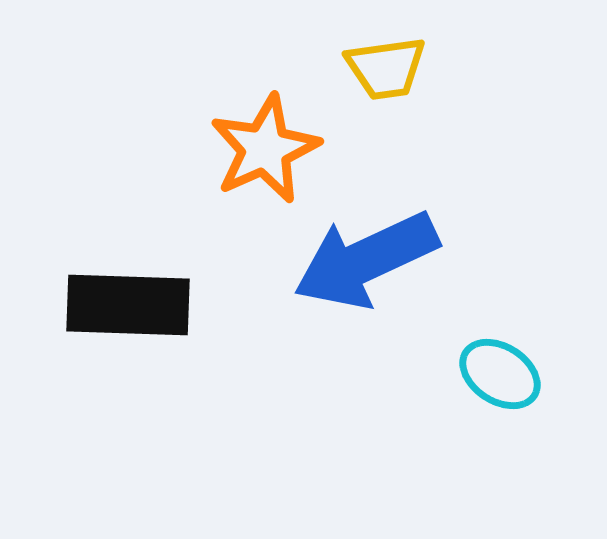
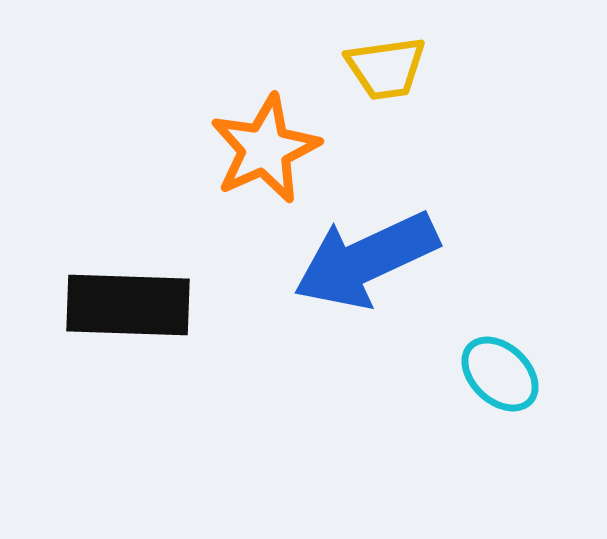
cyan ellipse: rotated 10 degrees clockwise
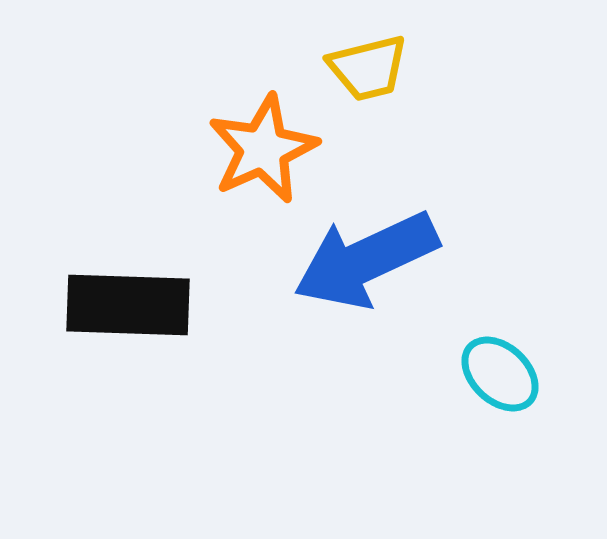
yellow trapezoid: moved 18 px left; rotated 6 degrees counterclockwise
orange star: moved 2 px left
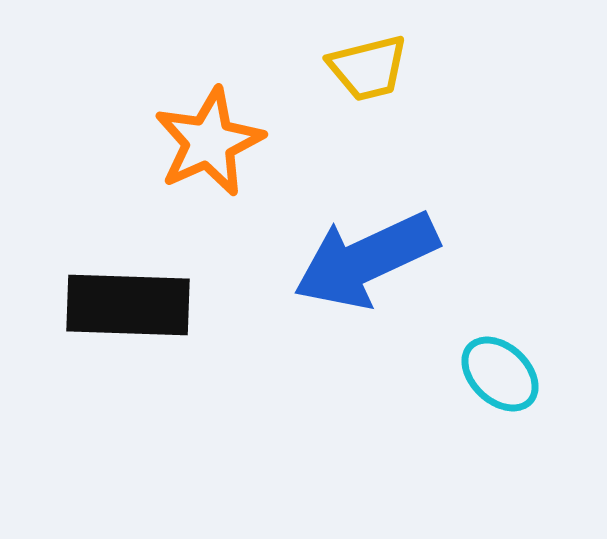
orange star: moved 54 px left, 7 px up
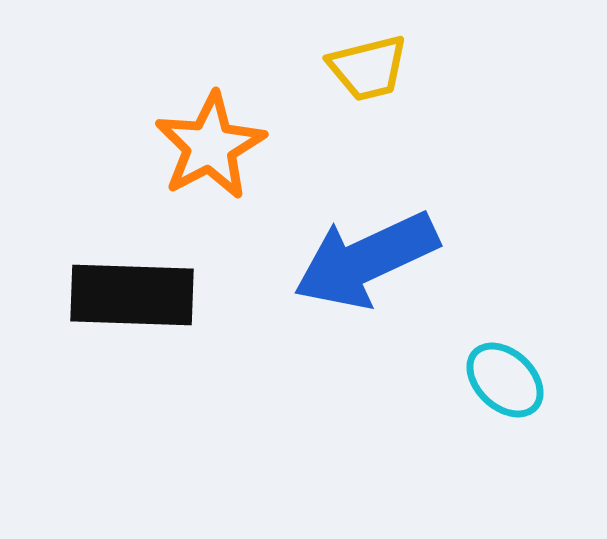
orange star: moved 1 px right, 4 px down; rotated 4 degrees counterclockwise
black rectangle: moved 4 px right, 10 px up
cyan ellipse: moved 5 px right, 6 px down
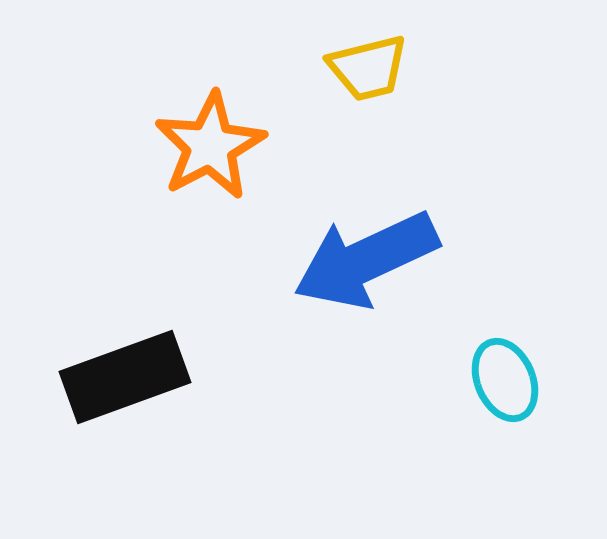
black rectangle: moved 7 px left, 82 px down; rotated 22 degrees counterclockwise
cyan ellipse: rotated 24 degrees clockwise
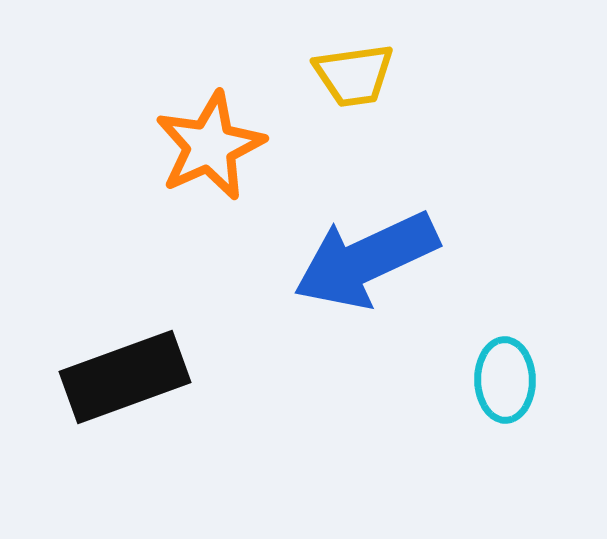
yellow trapezoid: moved 14 px left, 7 px down; rotated 6 degrees clockwise
orange star: rotated 4 degrees clockwise
cyan ellipse: rotated 22 degrees clockwise
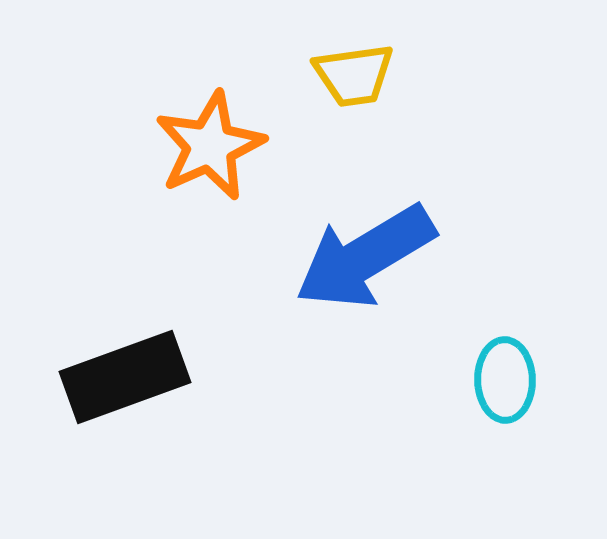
blue arrow: moved 1 px left, 3 px up; rotated 6 degrees counterclockwise
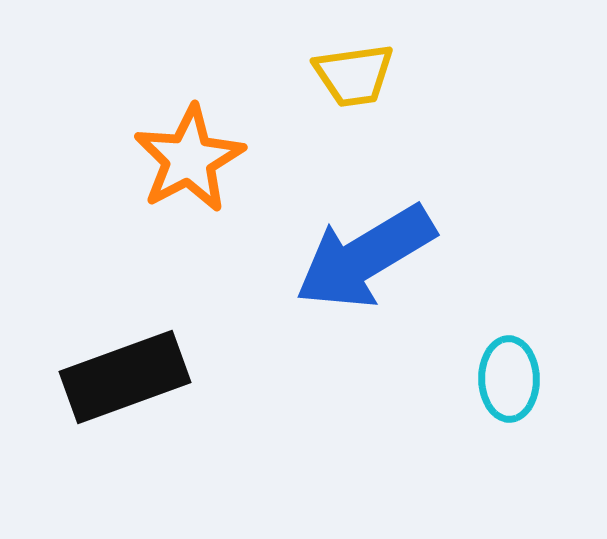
orange star: moved 21 px left, 13 px down; rotated 4 degrees counterclockwise
cyan ellipse: moved 4 px right, 1 px up
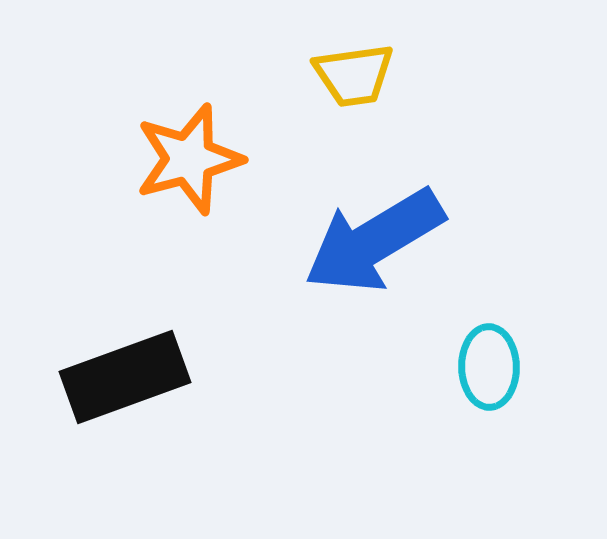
orange star: rotated 13 degrees clockwise
blue arrow: moved 9 px right, 16 px up
cyan ellipse: moved 20 px left, 12 px up
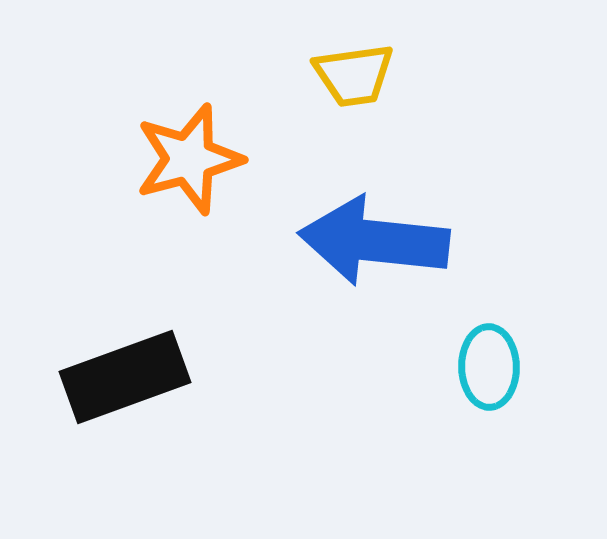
blue arrow: rotated 37 degrees clockwise
